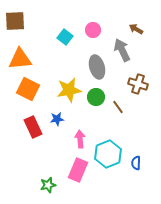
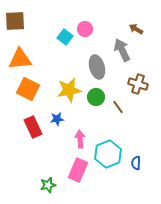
pink circle: moved 8 px left, 1 px up
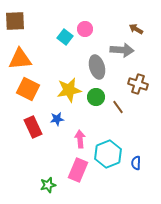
gray arrow: rotated 120 degrees clockwise
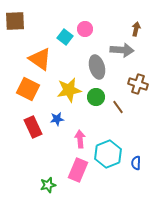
brown arrow: rotated 72 degrees clockwise
orange triangle: moved 20 px right; rotated 40 degrees clockwise
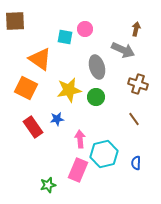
cyan square: rotated 28 degrees counterclockwise
gray arrow: moved 1 px right; rotated 20 degrees clockwise
orange square: moved 2 px left, 1 px up
brown line: moved 16 px right, 12 px down
red rectangle: rotated 10 degrees counterclockwise
cyan hexagon: moved 4 px left; rotated 8 degrees clockwise
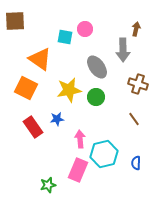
gray arrow: rotated 65 degrees clockwise
gray ellipse: rotated 20 degrees counterclockwise
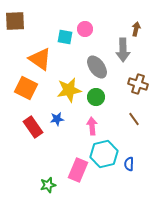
pink arrow: moved 12 px right, 13 px up
blue semicircle: moved 7 px left, 1 px down
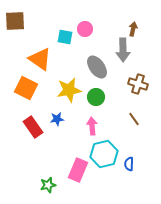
brown arrow: moved 3 px left
